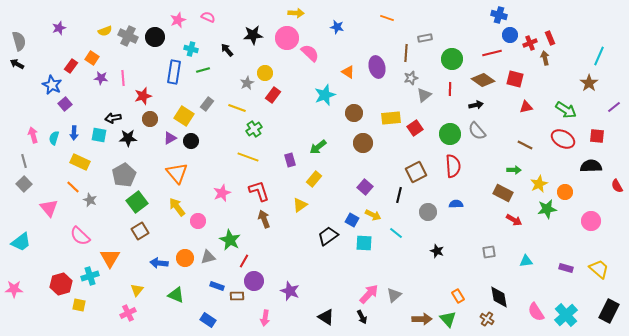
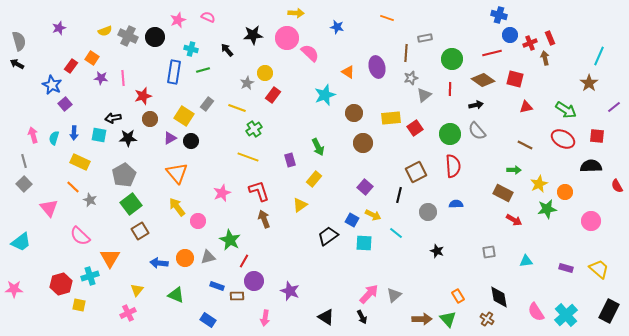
green arrow at (318, 147): rotated 78 degrees counterclockwise
green square at (137, 202): moved 6 px left, 2 px down
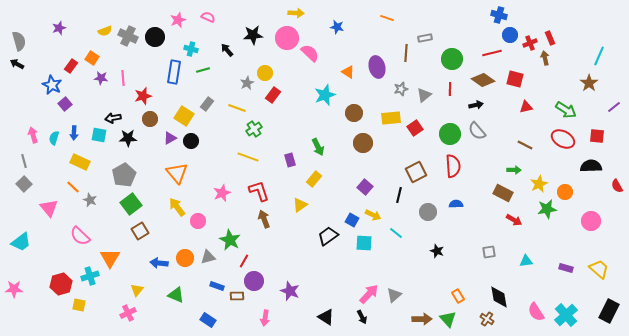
gray star at (411, 78): moved 10 px left, 11 px down
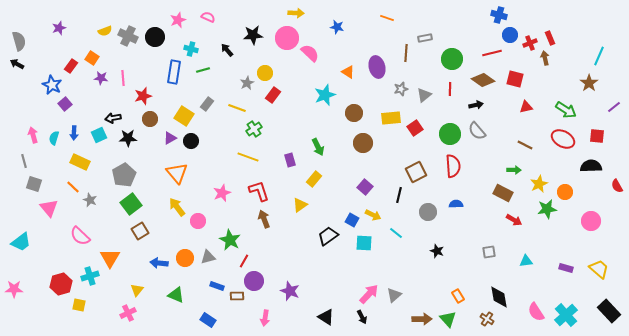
cyan square at (99, 135): rotated 35 degrees counterclockwise
gray square at (24, 184): moved 10 px right; rotated 28 degrees counterclockwise
black rectangle at (609, 311): rotated 70 degrees counterclockwise
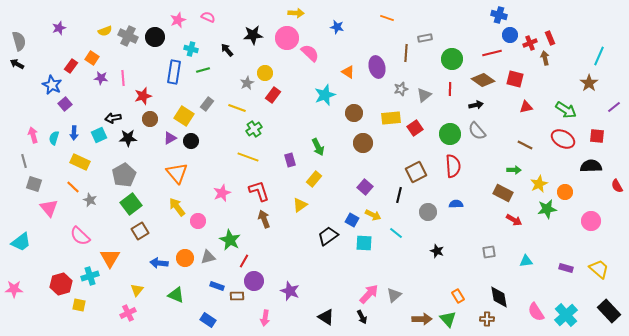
brown cross at (487, 319): rotated 32 degrees counterclockwise
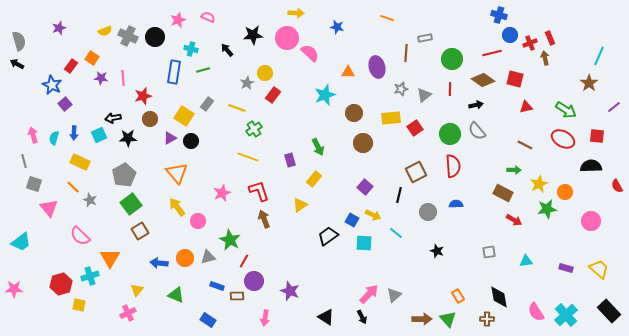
orange triangle at (348, 72): rotated 32 degrees counterclockwise
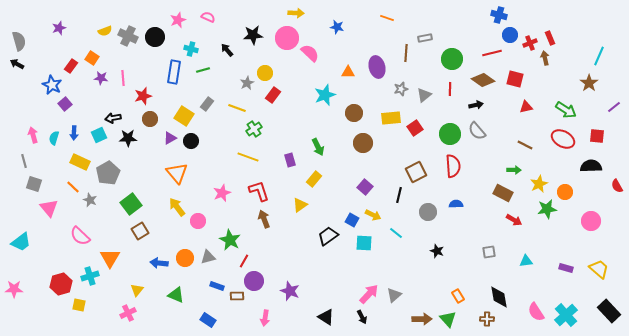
gray pentagon at (124, 175): moved 16 px left, 2 px up
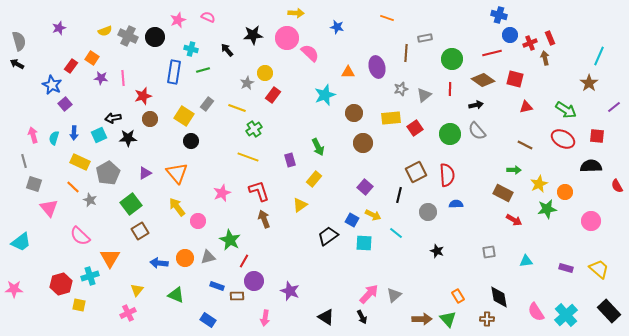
purple triangle at (170, 138): moved 25 px left, 35 px down
red semicircle at (453, 166): moved 6 px left, 9 px down
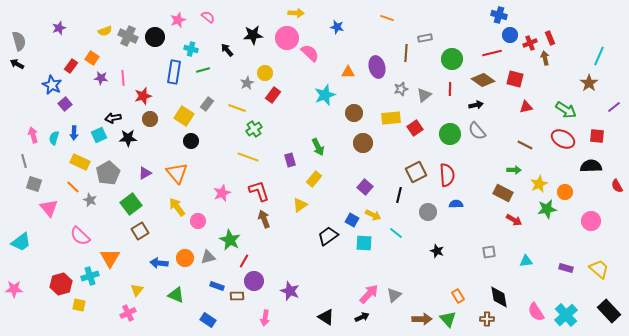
pink semicircle at (208, 17): rotated 16 degrees clockwise
black arrow at (362, 317): rotated 88 degrees counterclockwise
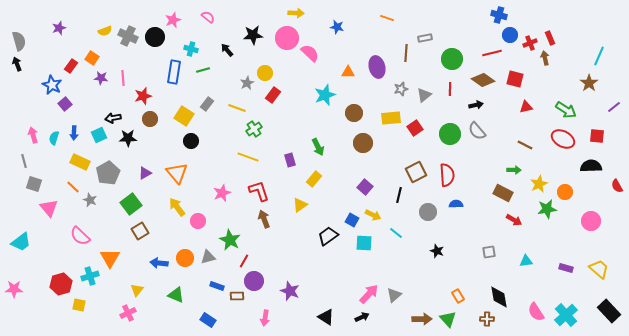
pink star at (178, 20): moved 5 px left
black arrow at (17, 64): rotated 40 degrees clockwise
